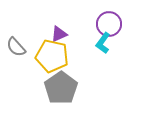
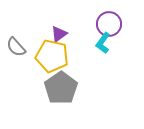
purple triangle: rotated 12 degrees counterclockwise
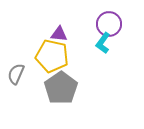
purple triangle: rotated 42 degrees clockwise
gray semicircle: moved 27 px down; rotated 65 degrees clockwise
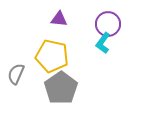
purple circle: moved 1 px left
purple triangle: moved 15 px up
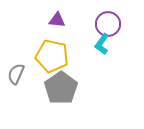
purple triangle: moved 2 px left, 1 px down
cyan L-shape: moved 1 px left, 1 px down
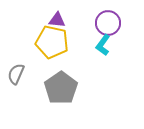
purple circle: moved 1 px up
cyan L-shape: moved 1 px right, 1 px down
yellow pentagon: moved 14 px up
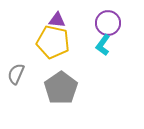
yellow pentagon: moved 1 px right
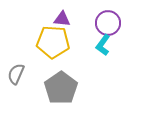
purple triangle: moved 5 px right, 1 px up
yellow pentagon: rotated 8 degrees counterclockwise
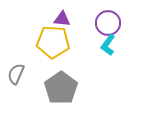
cyan L-shape: moved 5 px right
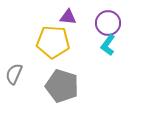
purple triangle: moved 6 px right, 2 px up
gray semicircle: moved 2 px left
gray pentagon: moved 1 px right, 2 px up; rotated 20 degrees counterclockwise
